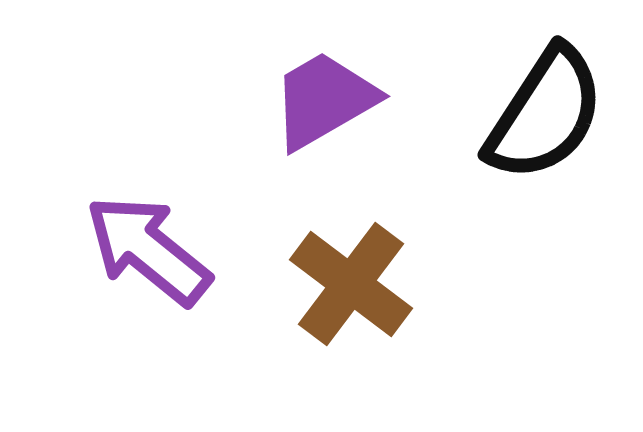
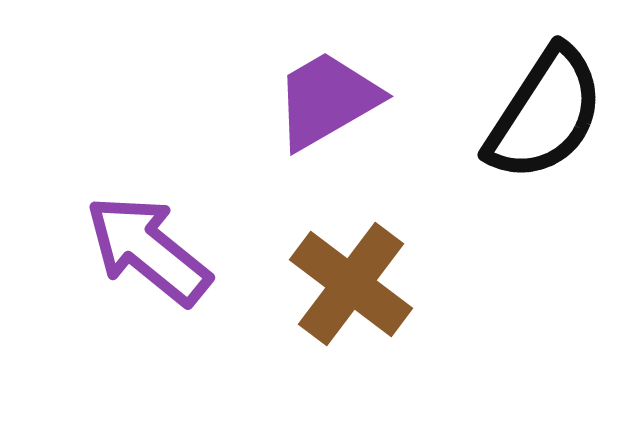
purple trapezoid: moved 3 px right
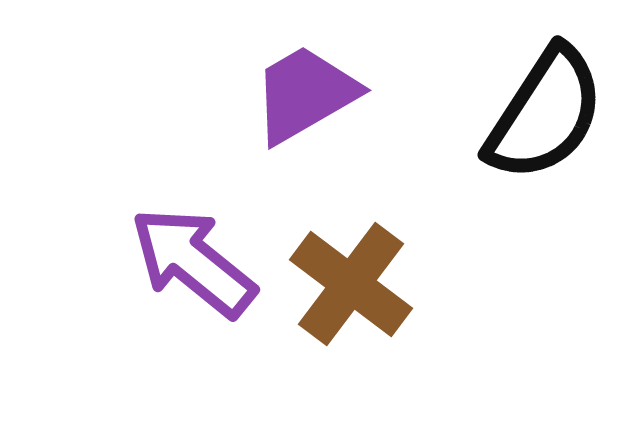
purple trapezoid: moved 22 px left, 6 px up
purple arrow: moved 45 px right, 12 px down
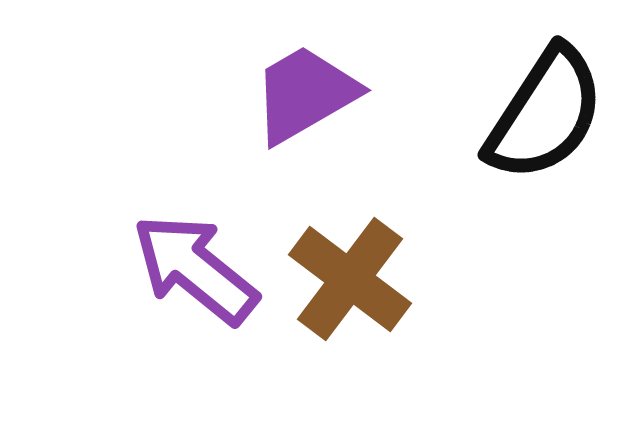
purple arrow: moved 2 px right, 7 px down
brown cross: moved 1 px left, 5 px up
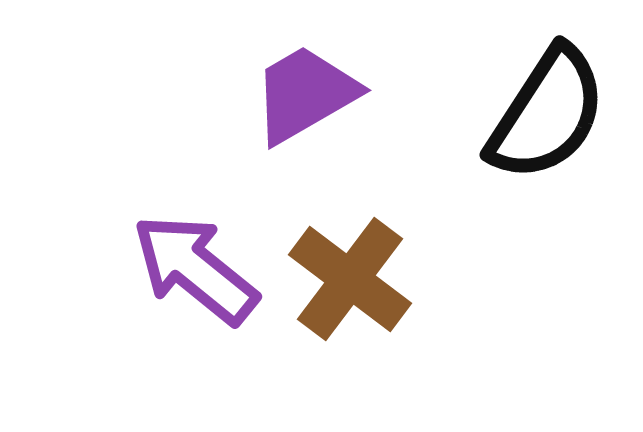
black semicircle: moved 2 px right
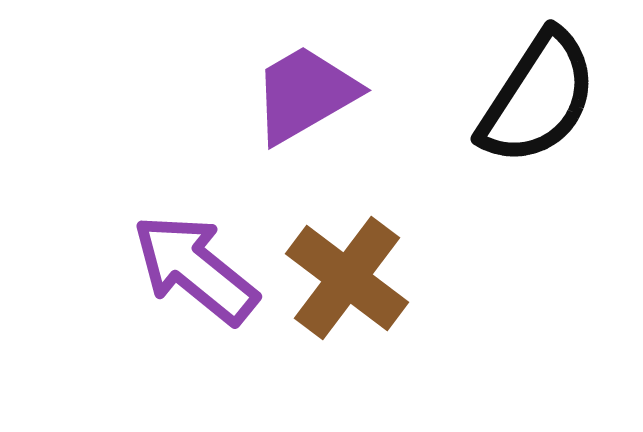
black semicircle: moved 9 px left, 16 px up
brown cross: moved 3 px left, 1 px up
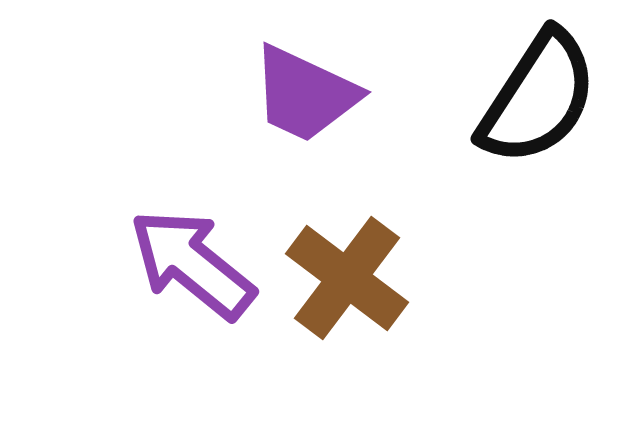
purple trapezoid: rotated 125 degrees counterclockwise
purple arrow: moved 3 px left, 5 px up
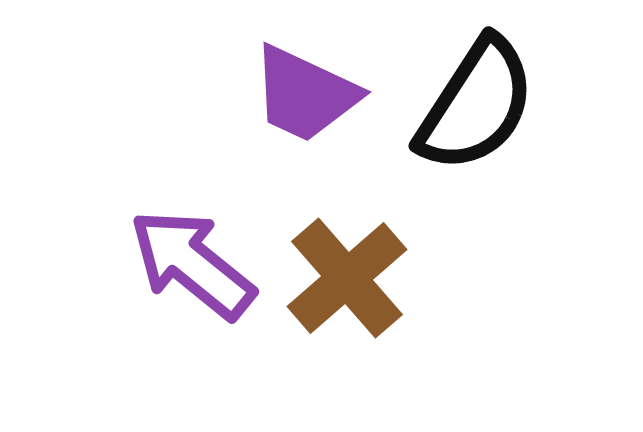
black semicircle: moved 62 px left, 7 px down
brown cross: rotated 12 degrees clockwise
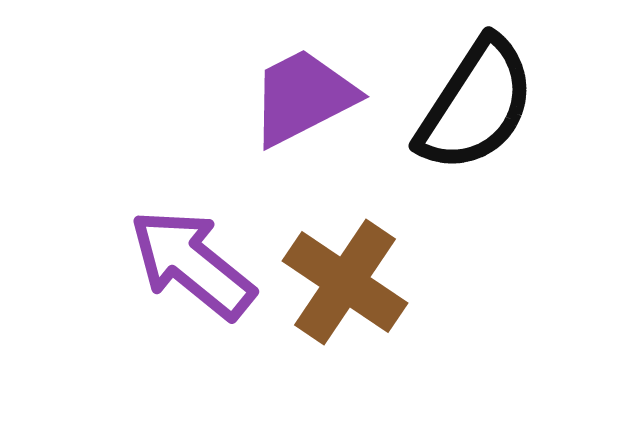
purple trapezoid: moved 2 px left, 3 px down; rotated 128 degrees clockwise
brown cross: moved 2 px left, 4 px down; rotated 15 degrees counterclockwise
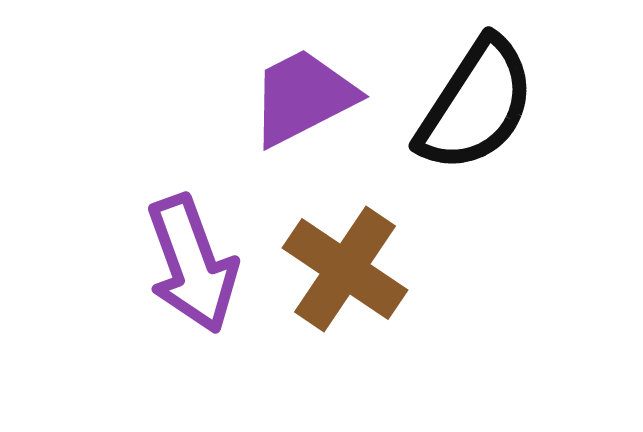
purple arrow: rotated 149 degrees counterclockwise
brown cross: moved 13 px up
